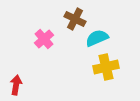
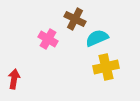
pink cross: moved 4 px right; rotated 18 degrees counterclockwise
red arrow: moved 2 px left, 6 px up
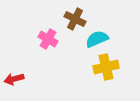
cyan semicircle: moved 1 px down
red arrow: rotated 114 degrees counterclockwise
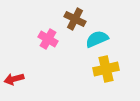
yellow cross: moved 2 px down
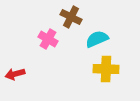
brown cross: moved 4 px left, 2 px up
yellow cross: rotated 15 degrees clockwise
red arrow: moved 1 px right, 5 px up
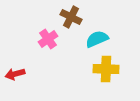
pink cross: rotated 24 degrees clockwise
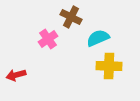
cyan semicircle: moved 1 px right, 1 px up
yellow cross: moved 3 px right, 3 px up
red arrow: moved 1 px right, 1 px down
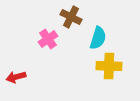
cyan semicircle: rotated 130 degrees clockwise
red arrow: moved 2 px down
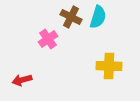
cyan semicircle: moved 21 px up
red arrow: moved 6 px right, 3 px down
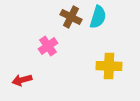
pink cross: moved 7 px down
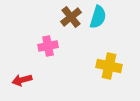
brown cross: rotated 25 degrees clockwise
pink cross: rotated 24 degrees clockwise
yellow cross: rotated 10 degrees clockwise
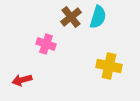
pink cross: moved 2 px left, 2 px up; rotated 30 degrees clockwise
